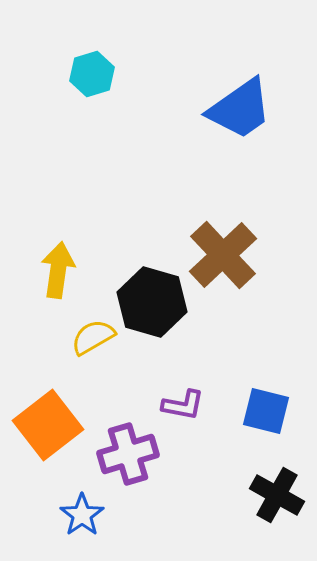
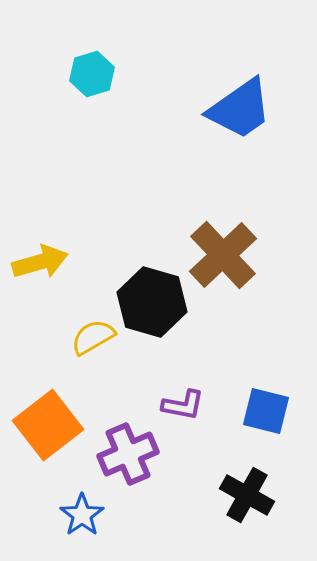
yellow arrow: moved 18 px left, 8 px up; rotated 66 degrees clockwise
purple cross: rotated 6 degrees counterclockwise
black cross: moved 30 px left
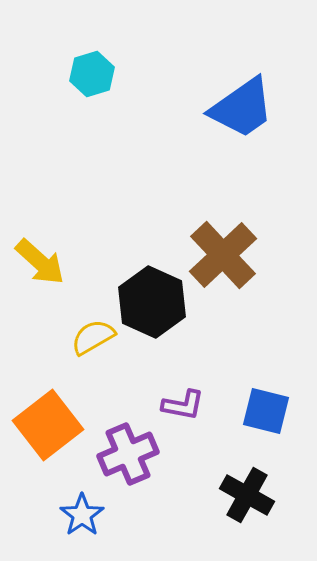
blue trapezoid: moved 2 px right, 1 px up
yellow arrow: rotated 58 degrees clockwise
black hexagon: rotated 8 degrees clockwise
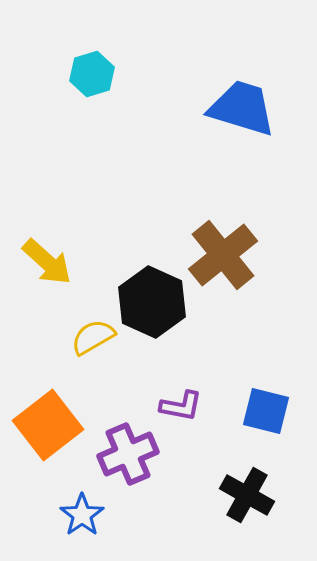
blue trapezoid: rotated 128 degrees counterclockwise
brown cross: rotated 4 degrees clockwise
yellow arrow: moved 7 px right
purple L-shape: moved 2 px left, 1 px down
